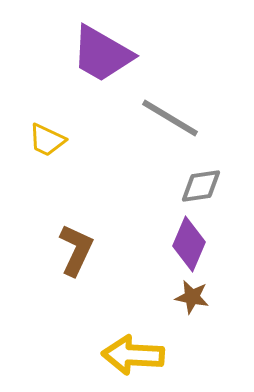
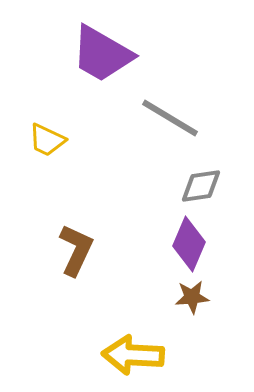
brown star: rotated 16 degrees counterclockwise
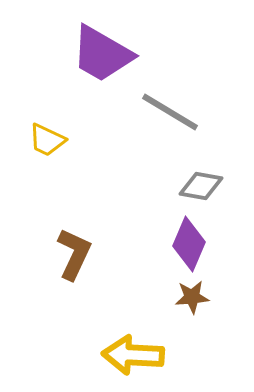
gray line: moved 6 px up
gray diamond: rotated 18 degrees clockwise
brown L-shape: moved 2 px left, 4 px down
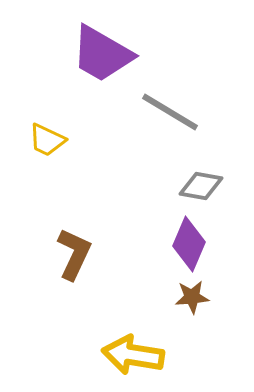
yellow arrow: rotated 6 degrees clockwise
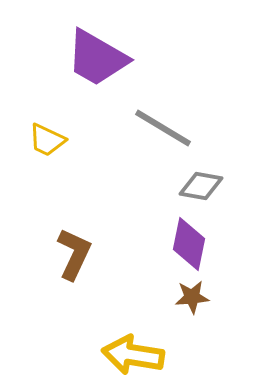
purple trapezoid: moved 5 px left, 4 px down
gray line: moved 7 px left, 16 px down
purple diamond: rotated 12 degrees counterclockwise
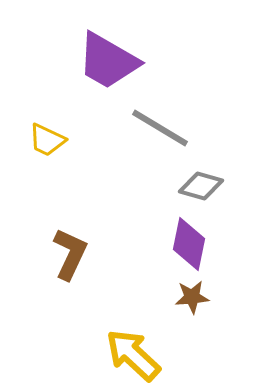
purple trapezoid: moved 11 px right, 3 px down
gray line: moved 3 px left
gray diamond: rotated 6 degrees clockwise
brown L-shape: moved 4 px left
yellow arrow: rotated 34 degrees clockwise
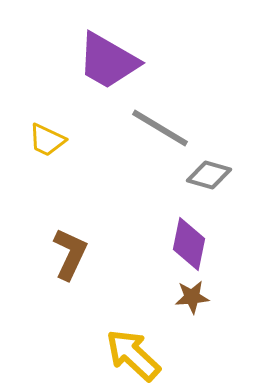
gray diamond: moved 8 px right, 11 px up
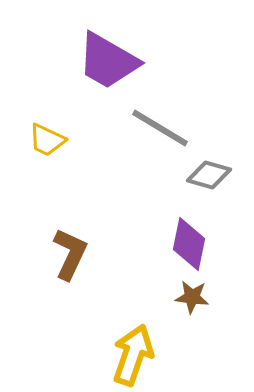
brown star: rotated 12 degrees clockwise
yellow arrow: rotated 66 degrees clockwise
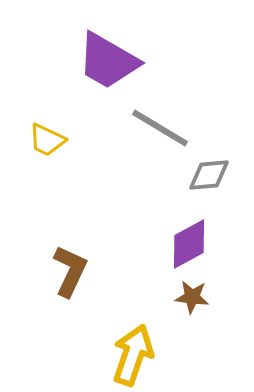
gray diamond: rotated 21 degrees counterclockwise
purple diamond: rotated 50 degrees clockwise
brown L-shape: moved 17 px down
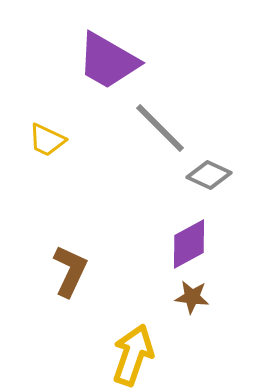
gray line: rotated 14 degrees clockwise
gray diamond: rotated 30 degrees clockwise
